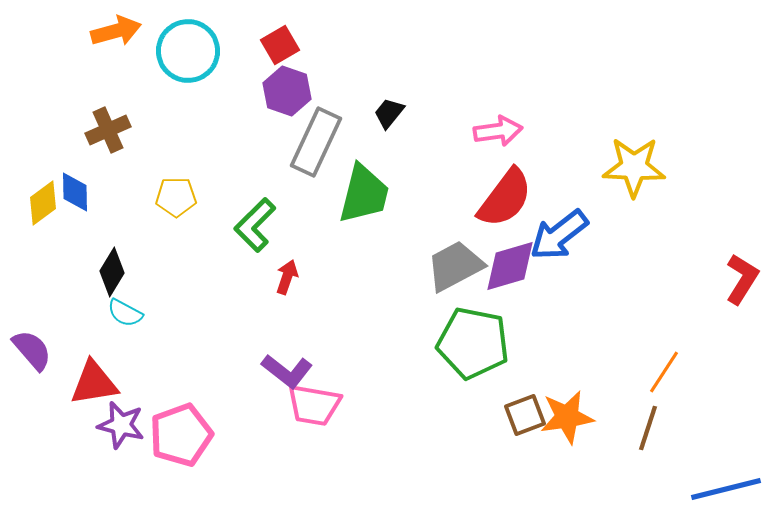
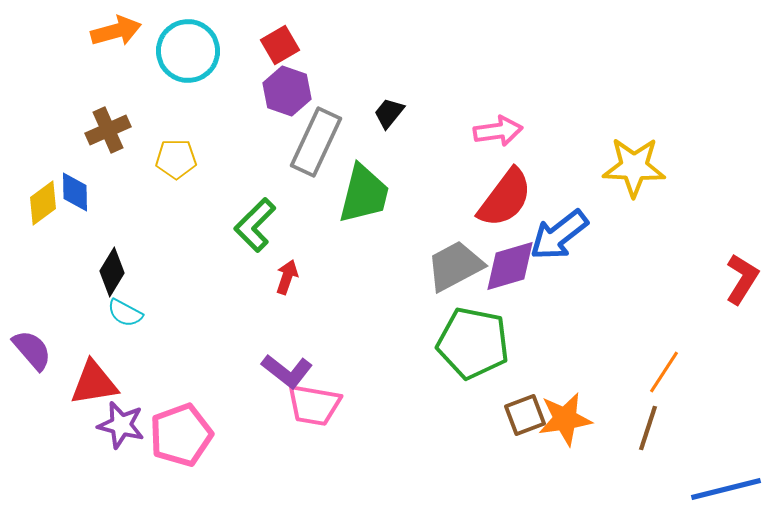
yellow pentagon: moved 38 px up
orange star: moved 2 px left, 2 px down
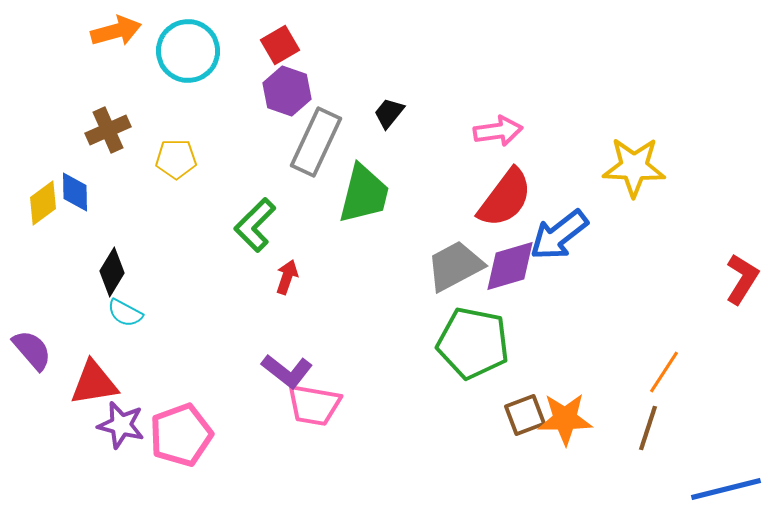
orange star: rotated 8 degrees clockwise
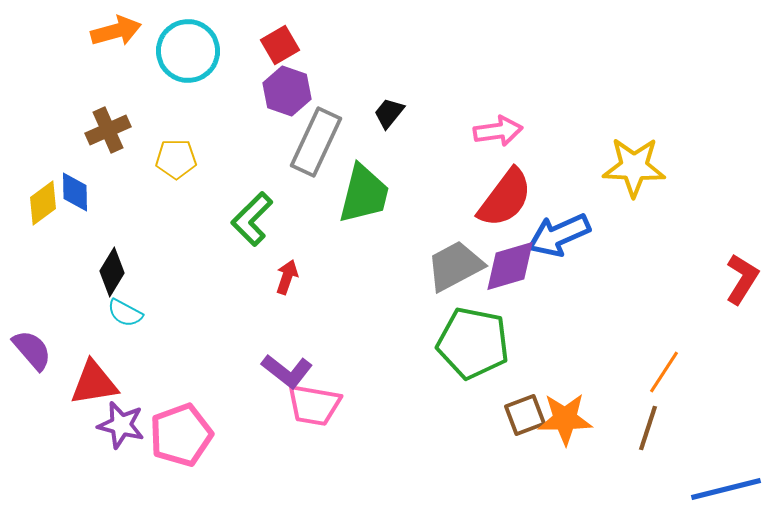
green L-shape: moved 3 px left, 6 px up
blue arrow: rotated 14 degrees clockwise
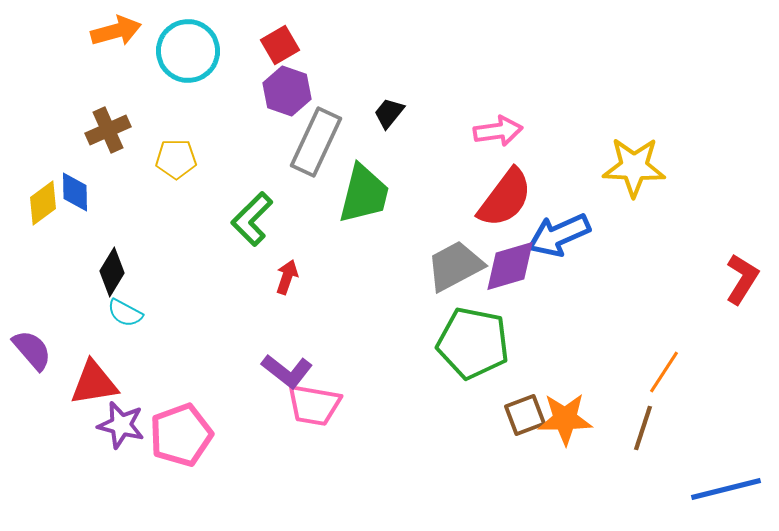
brown line: moved 5 px left
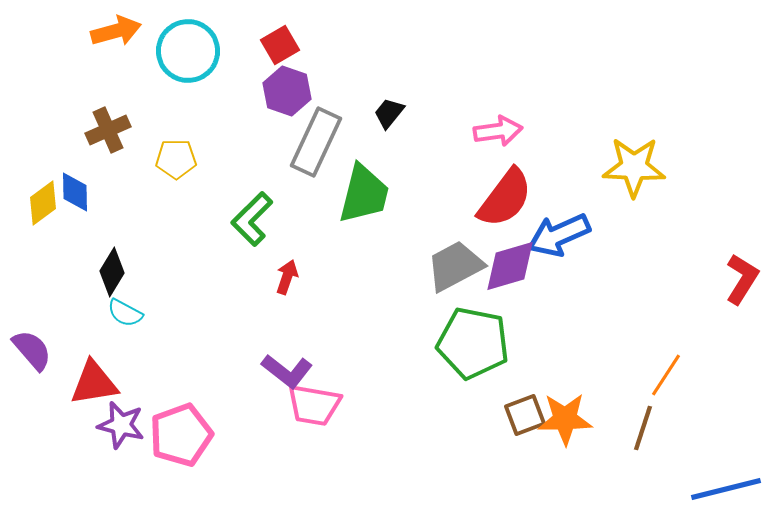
orange line: moved 2 px right, 3 px down
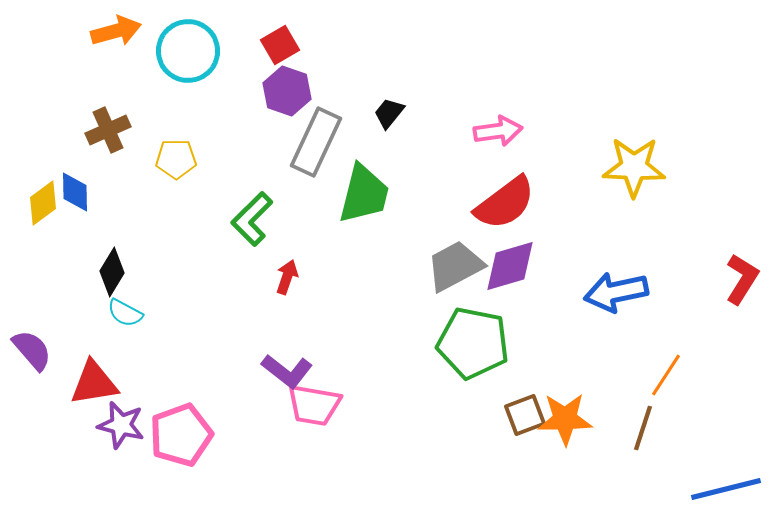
red semicircle: moved 5 px down; rotated 16 degrees clockwise
blue arrow: moved 57 px right, 57 px down; rotated 12 degrees clockwise
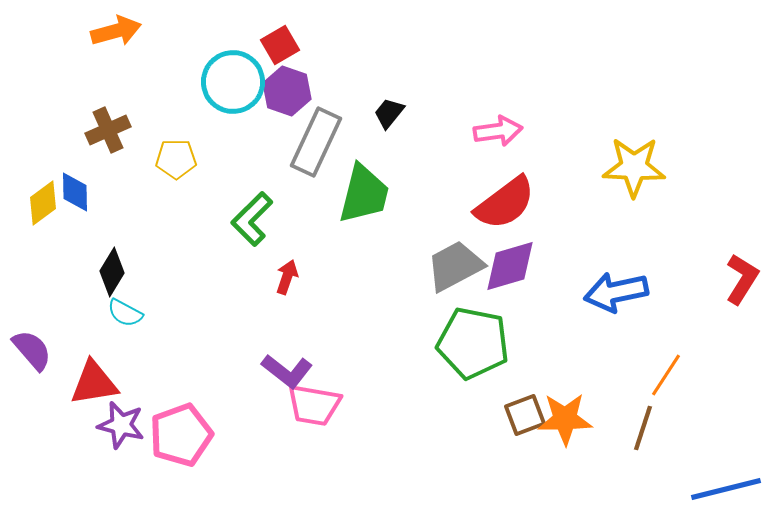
cyan circle: moved 45 px right, 31 px down
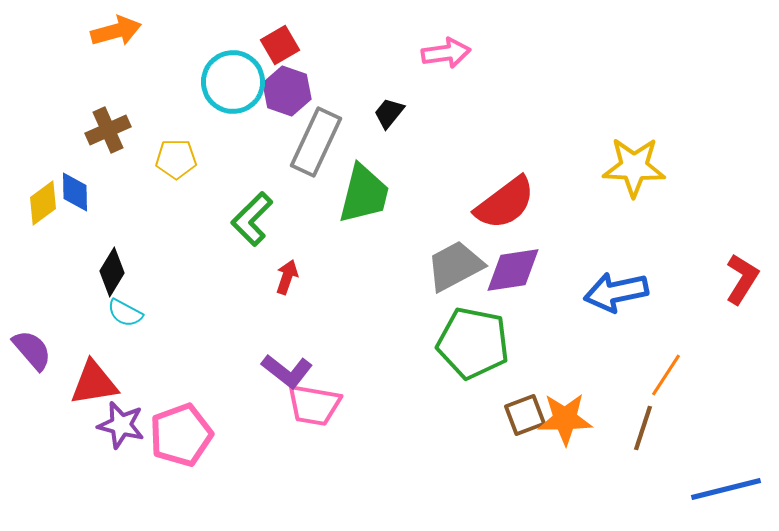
pink arrow: moved 52 px left, 78 px up
purple diamond: moved 3 px right, 4 px down; rotated 8 degrees clockwise
